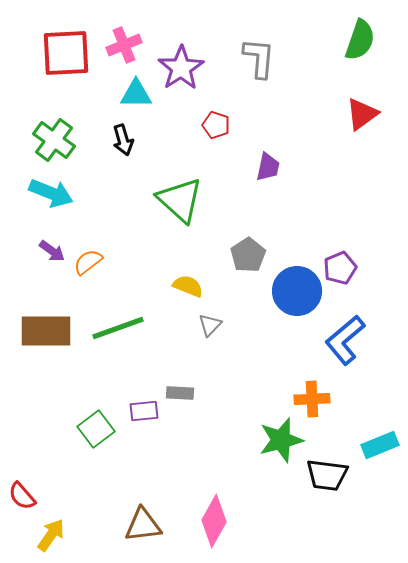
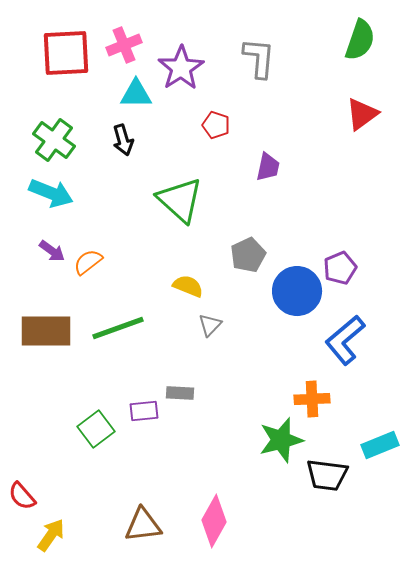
gray pentagon: rotated 8 degrees clockwise
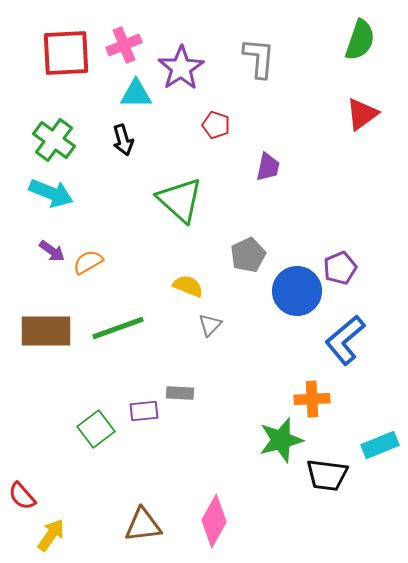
orange semicircle: rotated 8 degrees clockwise
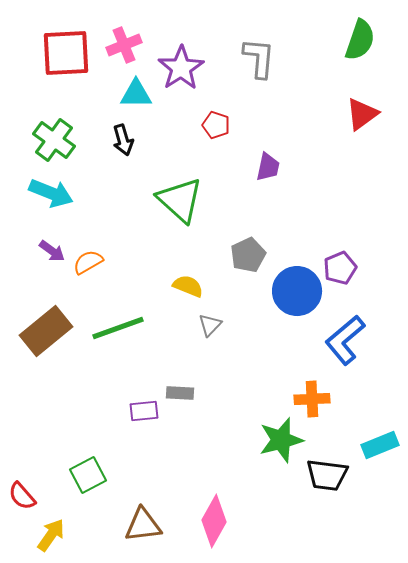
brown rectangle: rotated 39 degrees counterclockwise
green square: moved 8 px left, 46 px down; rotated 9 degrees clockwise
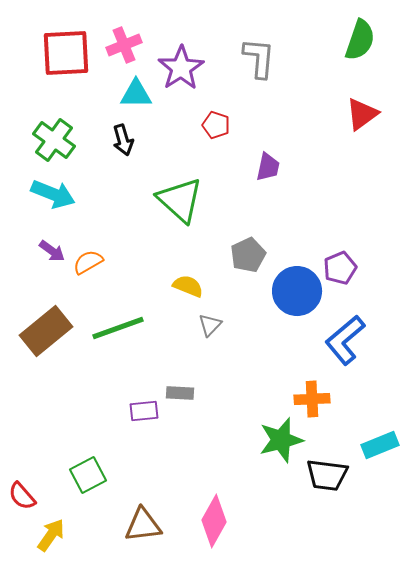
cyan arrow: moved 2 px right, 1 px down
